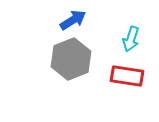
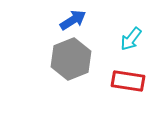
cyan arrow: rotated 20 degrees clockwise
red rectangle: moved 1 px right, 5 px down
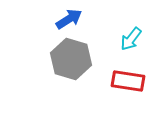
blue arrow: moved 4 px left, 1 px up
gray hexagon: rotated 21 degrees counterclockwise
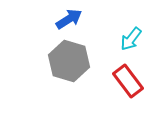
gray hexagon: moved 2 px left, 2 px down
red rectangle: rotated 44 degrees clockwise
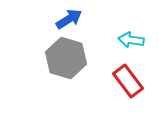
cyan arrow: moved 1 px down; rotated 60 degrees clockwise
gray hexagon: moved 3 px left, 3 px up
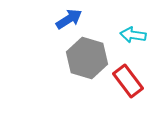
cyan arrow: moved 2 px right, 5 px up
gray hexagon: moved 21 px right
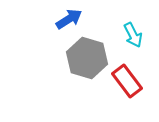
cyan arrow: rotated 125 degrees counterclockwise
red rectangle: moved 1 px left
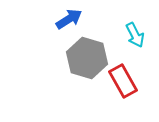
cyan arrow: moved 2 px right
red rectangle: moved 4 px left; rotated 8 degrees clockwise
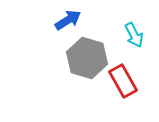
blue arrow: moved 1 px left, 1 px down
cyan arrow: moved 1 px left
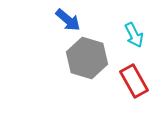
blue arrow: rotated 72 degrees clockwise
red rectangle: moved 11 px right
